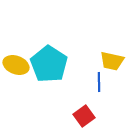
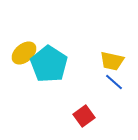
yellow ellipse: moved 8 px right, 12 px up; rotated 60 degrees counterclockwise
blue line: moved 15 px right; rotated 48 degrees counterclockwise
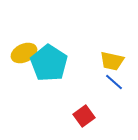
yellow ellipse: rotated 15 degrees clockwise
cyan pentagon: moved 1 px up
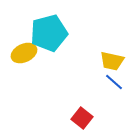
cyan pentagon: moved 30 px up; rotated 24 degrees clockwise
red square: moved 2 px left, 2 px down; rotated 15 degrees counterclockwise
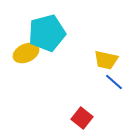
cyan pentagon: moved 2 px left
yellow ellipse: moved 2 px right
yellow trapezoid: moved 6 px left, 1 px up
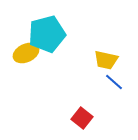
cyan pentagon: moved 1 px down
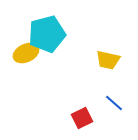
yellow trapezoid: moved 2 px right
blue line: moved 21 px down
red square: rotated 25 degrees clockwise
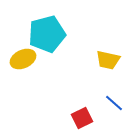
yellow ellipse: moved 3 px left, 6 px down
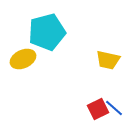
cyan pentagon: moved 2 px up
blue line: moved 5 px down
red square: moved 16 px right, 9 px up
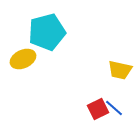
yellow trapezoid: moved 12 px right, 10 px down
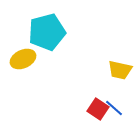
red square: rotated 30 degrees counterclockwise
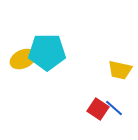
cyan pentagon: moved 20 px down; rotated 15 degrees clockwise
